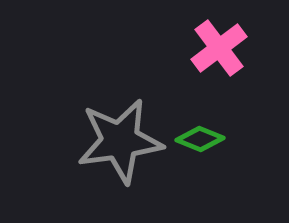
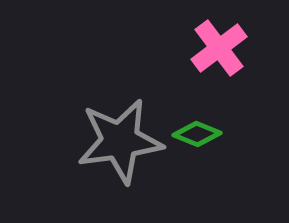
green diamond: moved 3 px left, 5 px up
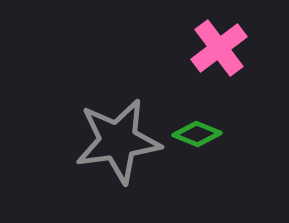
gray star: moved 2 px left
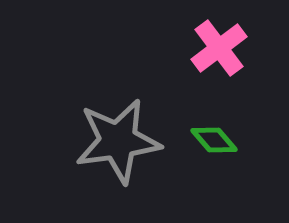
green diamond: moved 17 px right, 6 px down; rotated 27 degrees clockwise
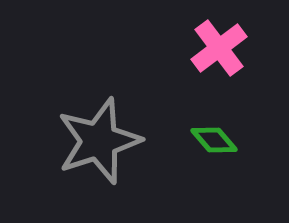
gray star: moved 19 px left; rotated 10 degrees counterclockwise
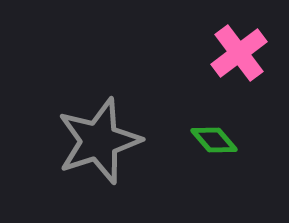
pink cross: moved 20 px right, 5 px down
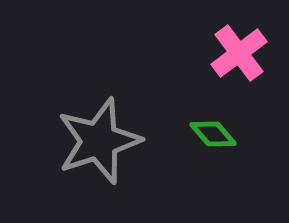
green diamond: moved 1 px left, 6 px up
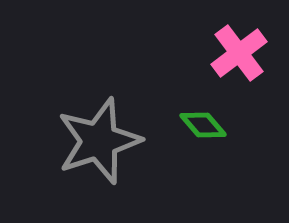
green diamond: moved 10 px left, 9 px up
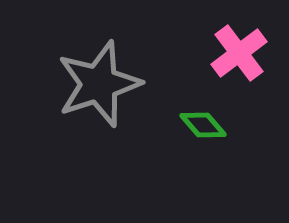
gray star: moved 57 px up
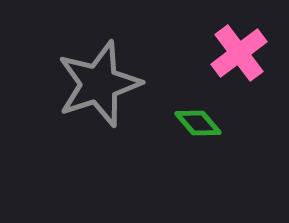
green diamond: moved 5 px left, 2 px up
